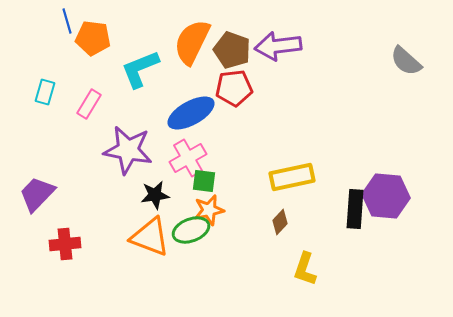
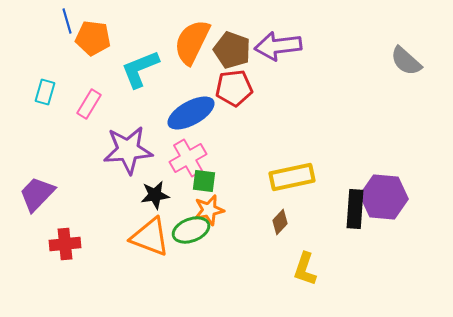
purple star: rotated 15 degrees counterclockwise
purple hexagon: moved 2 px left, 1 px down
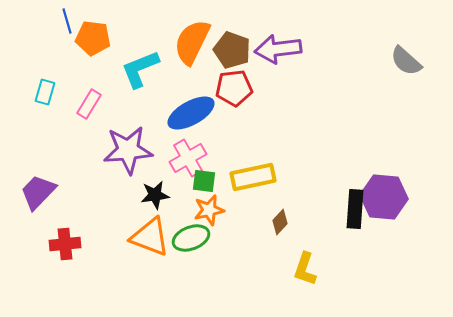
purple arrow: moved 3 px down
yellow rectangle: moved 39 px left
purple trapezoid: moved 1 px right, 2 px up
green ellipse: moved 8 px down
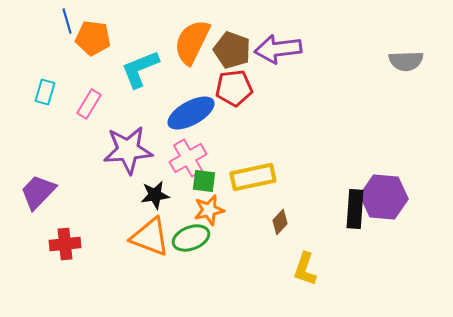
gray semicircle: rotated 44 degrees counterclockwise
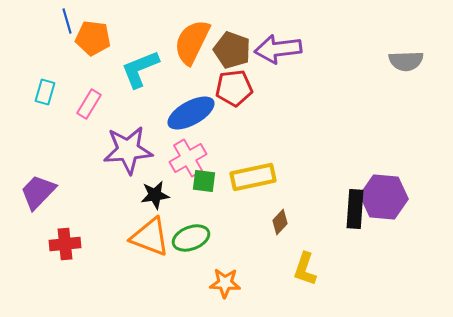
orange star: moved 16 px right, 73 px down; rotated 16 degrees clockwise
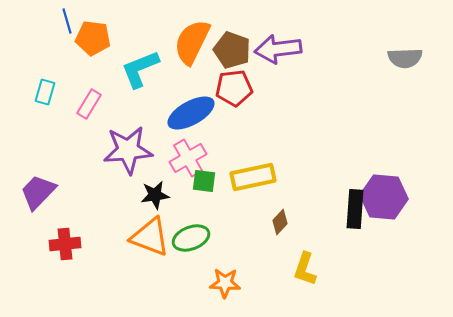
gray semicircle: moved 1 px left, 3 px up
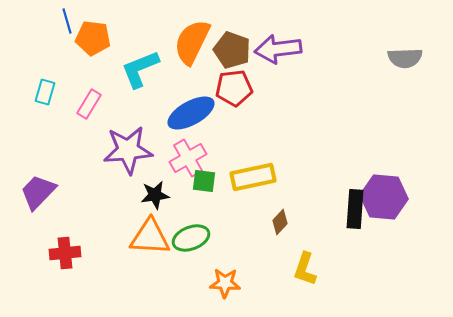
orange triangle: rotated 18 degrees counterclockwise
red cross: moved 9 px down
